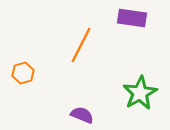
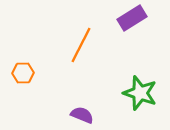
purple rectangle: rotated 40 degrees counterclockwise
orange hexagon: rotated 15 degrees clockwise
green star: rotated 24 degrees counterclockwise
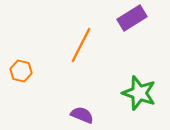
orange hexagon: moved 2 px left, 2 px up; rotated 15 degrees clockwise
green star: moved 1 px left
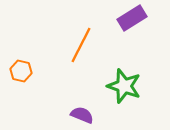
green star: moved 15 px left, 7 px up
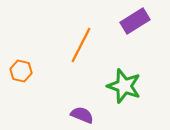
purple rectangle: moved 3 px right, 3 px down
